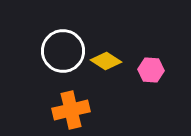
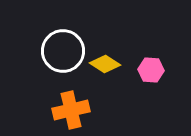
yellow diamond: moved 1 px left, 3 px down
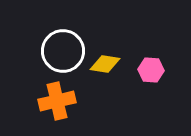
yellow diamond: rotated 24 degrees counterclockwise
orange cross: moved 14 px left, 9 px up
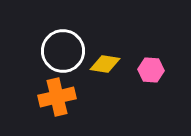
orange cross: moved 4 px up
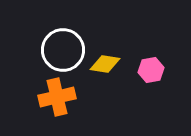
white circle: moved 1 px up
pink hexagon: rotated 15 degrees counterclockwise
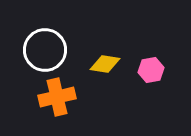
white circle: moved 18 px left
